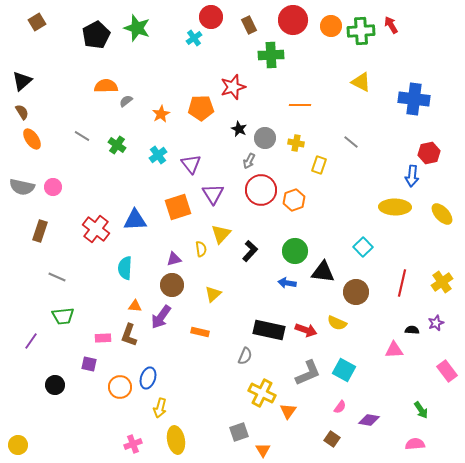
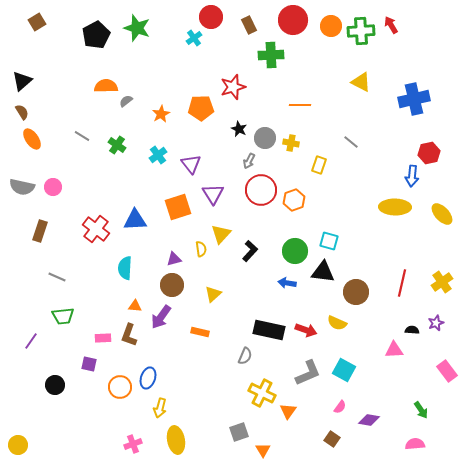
blue cross at (414, 99): rotated 20 degrees counterclockwise
yellow cross at (296, 143): moved 5 px left
cyan square at (363, 247): moved 34 px left, 6 px up; rotated 30 degrees counterclockwise
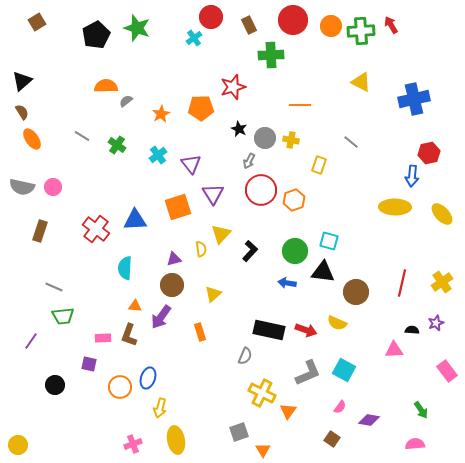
yellow cross at (291, 143): moved 3 px up
gray line at (57, 277): moved 3 px left, 10 px down
orange rectangle at (200, 332): rotated 60 degrees clockwise
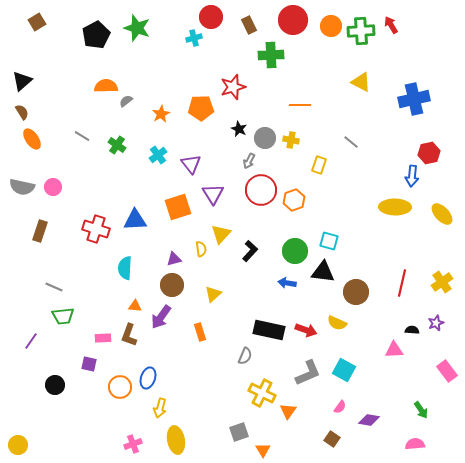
cyan cross at (194, 38): rotated 21 degrees clockwise
red cross at (96, 229): rotated 20 degrees counterclockwise
